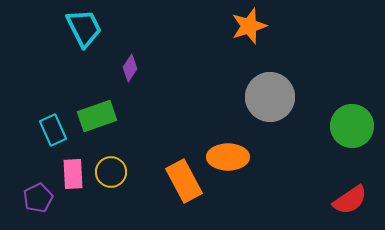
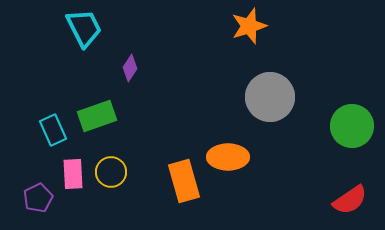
orange rectangle: rotated 12 degrees clockwise
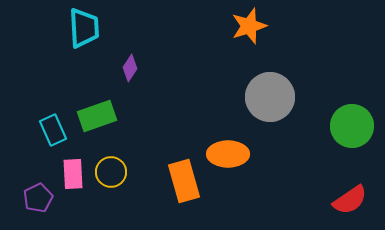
cyan trapezoid: rotated 24 degrees clockwise
orange ellipse: moved 3 px up
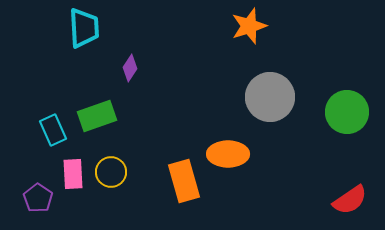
green circle: moved 5 px left, 14 px up
purple pentagon: rotated 12 degrees counterclockwise
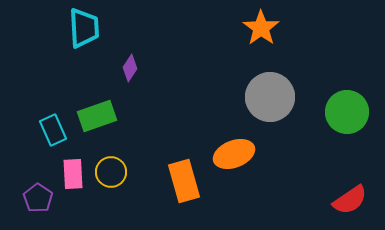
orange star: moved 12 px right, 2 px down; rotated 18 degrees counterclockwise
orange ellipse: moved 6 px right; rotated 21 degrees counterclockwise
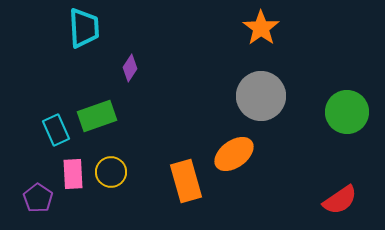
gray circle: moved 9 px left, 1 px up
cyan rectangle: moved 3 px right
orange ellipse: rotated 15 degrees counterclockwise
orange rectangle: moved 2 px right
red semicircle: moved 10 px left
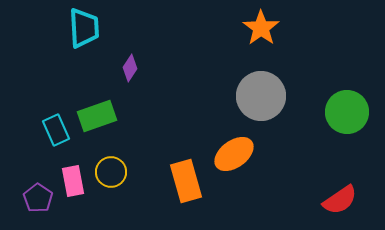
pink rectangle: moved 7 px down; rotated 8 degrees counterclockwise
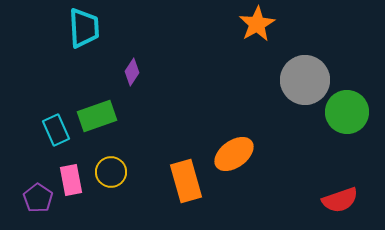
orange star: moved 4 px left, 4 px up; rotated 6 degrees clockwise
purple diamond: moved 2 px right, 4 px down
gray circle: moved 44 px right, 16 px up
pink rectangle: moved 2 px left, 1 px up
red semicircle: rotated 15 degrees clockwise
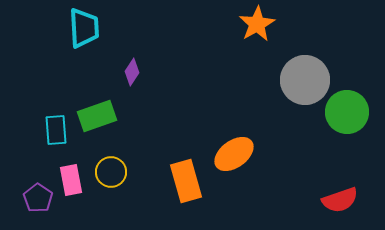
cyan rectangle: rotated 20 degrees clockwise
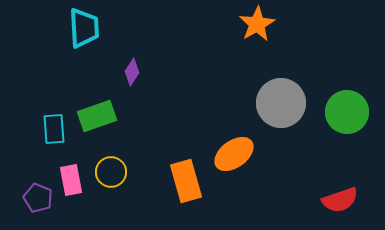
gray circle: moved 24 px left, 23 px down
cyan rectangle: moved 2 px left, 1 px up
purple pentagon: rotated 12 degrees counterclockwise
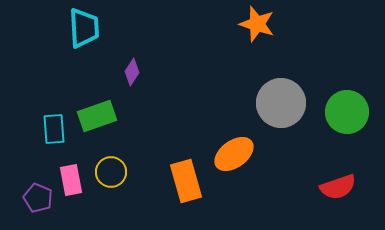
orange star: rotated 24 degrees counterclockwise
red semicircle: moved 2 px left, 13 px up
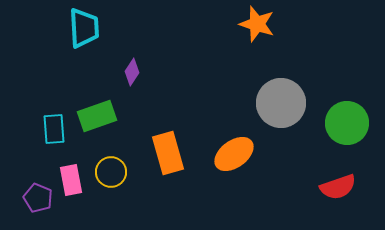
green circle: moved 11 px down
orange rectangle: moved 18 px left, 28 px up
